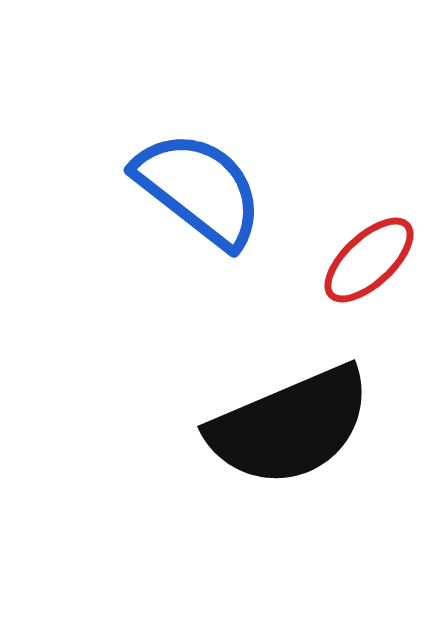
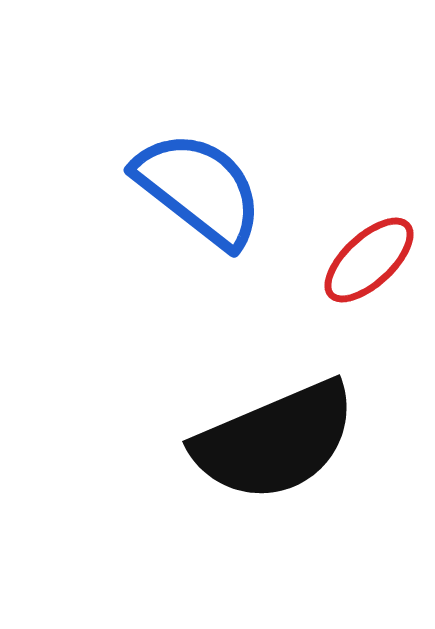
black semicircle: moved 15 px left, 15 px down
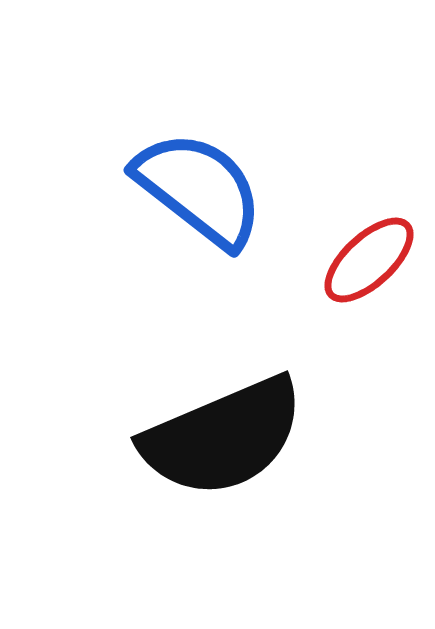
black semicircle: moved 52 px left, 4 px up
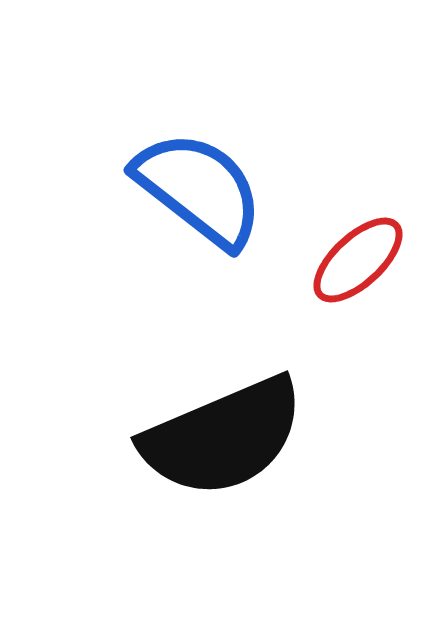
red ellipse: moved 11 px left
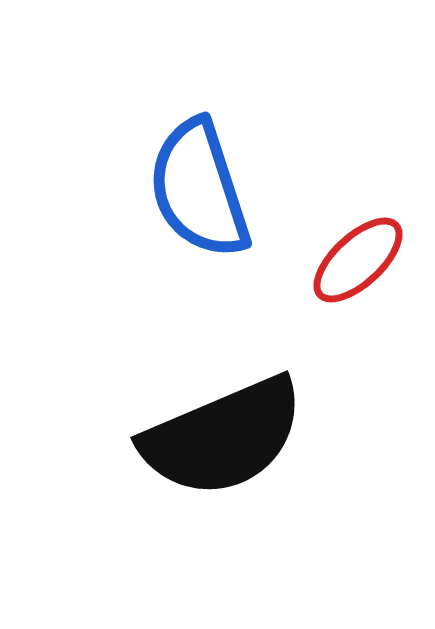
blue semicircle: rotated 146 degrees counterclockwise
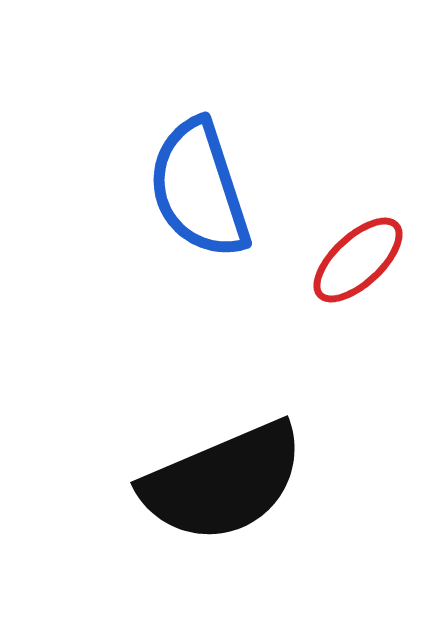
black semicircle: moved 45 px down
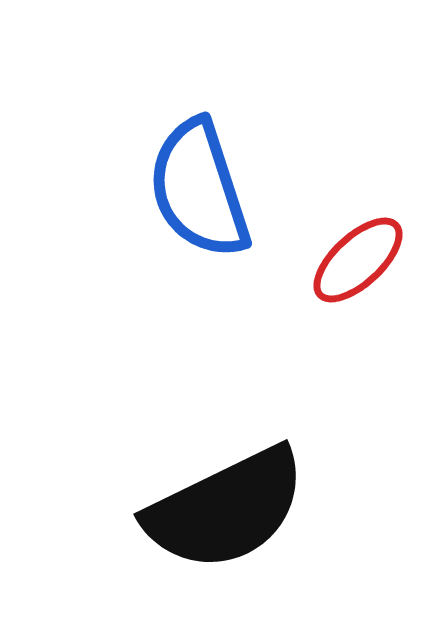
black semicircle: moved 3 px right, 27 px down; rotated 3 degrees counterclockwise
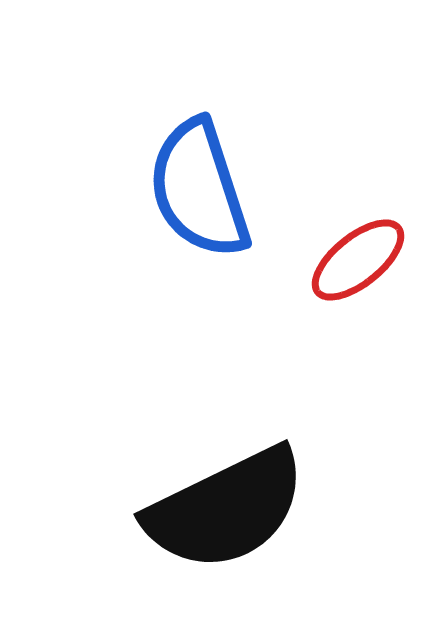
red ellipse: rotated 4 degrees clockwise
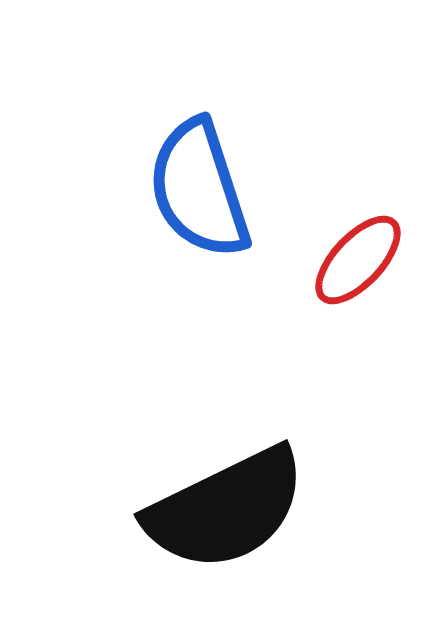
red ellipse: rotated 8 degrees counterclockwise
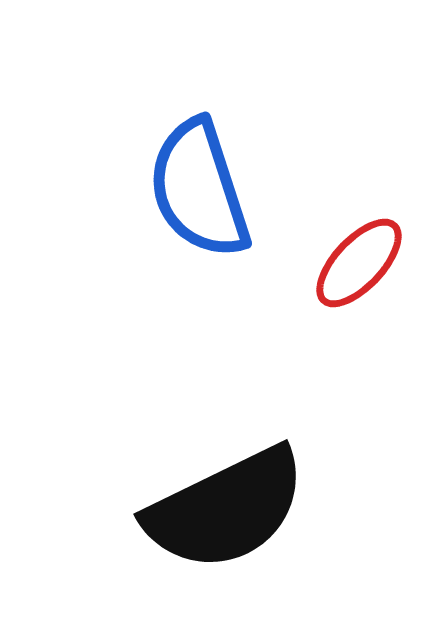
red ellipse: moved 1 px right, 3 px down
